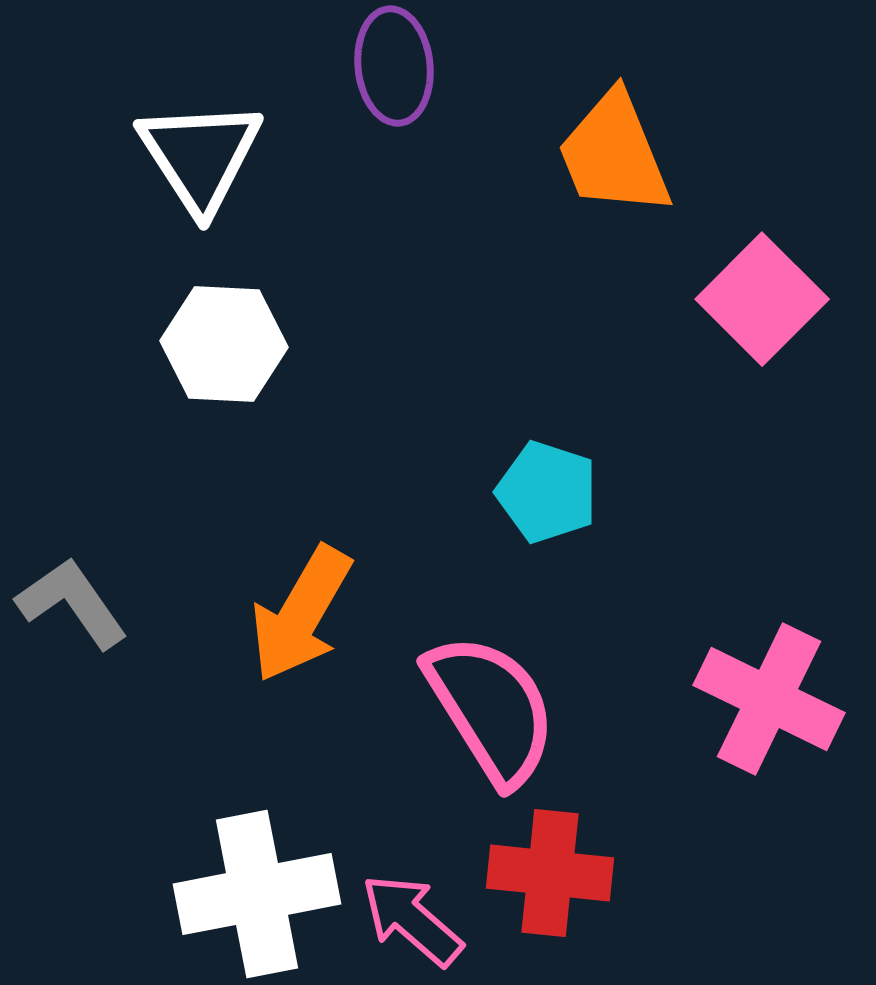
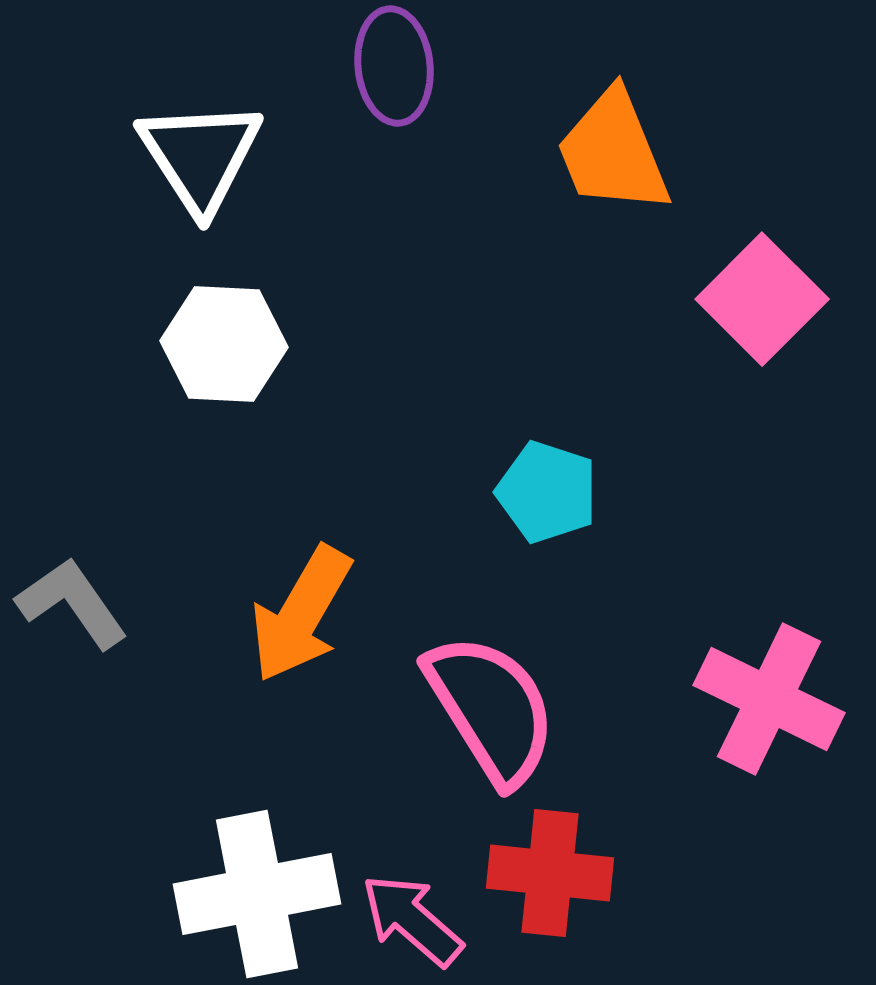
orange trapezoid: moved 1 px left, 2 px up
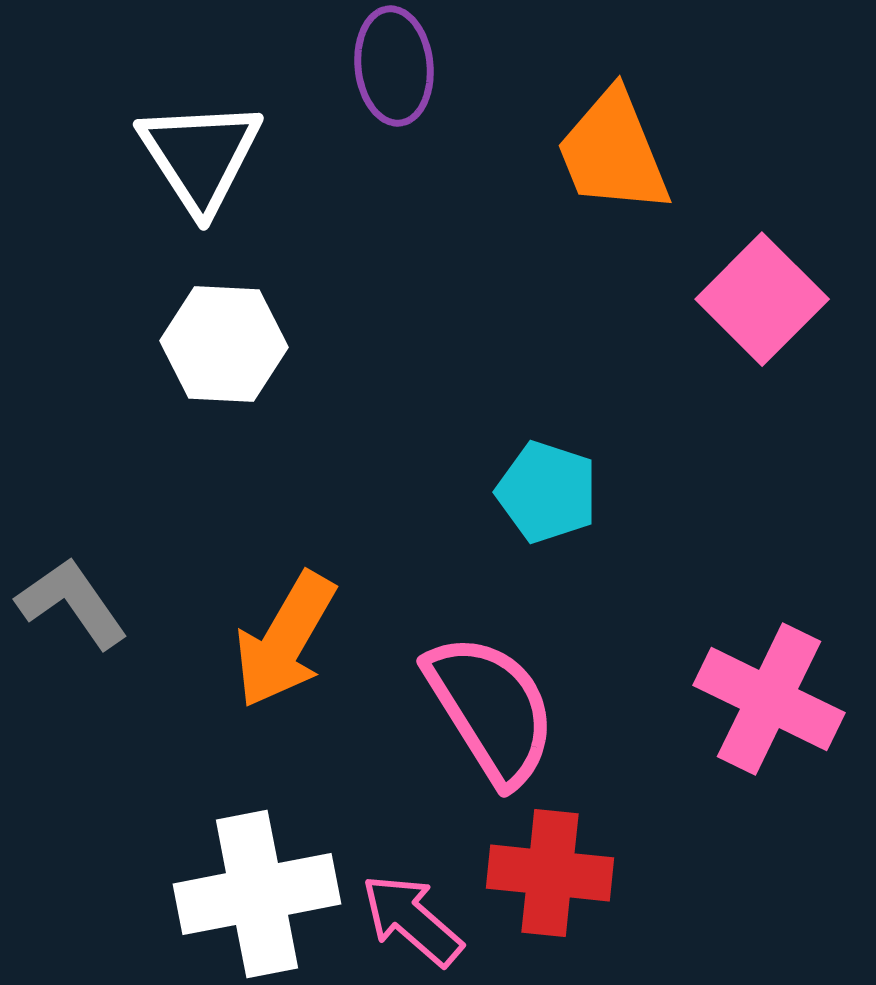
orange arrow: moved 16 px left, 26 px down
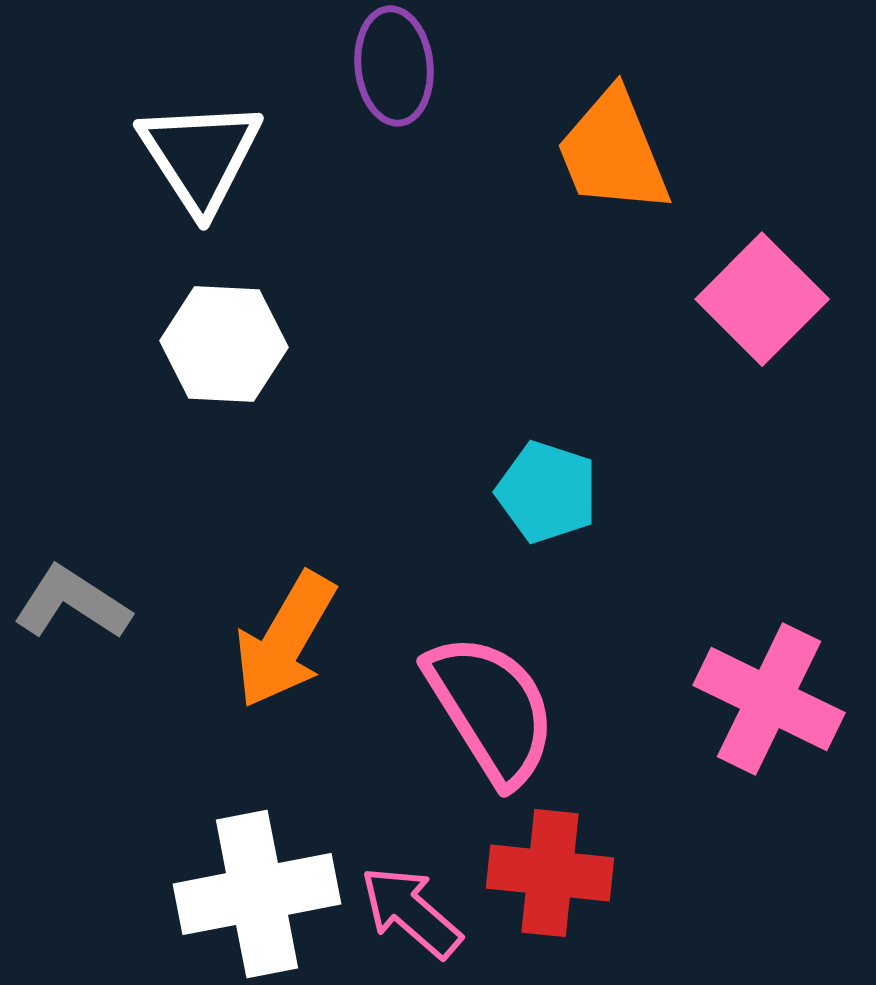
gray L-shape: rotated 22 degrees counterclockwise
pink arrow: moved 1 px left, 8 px up
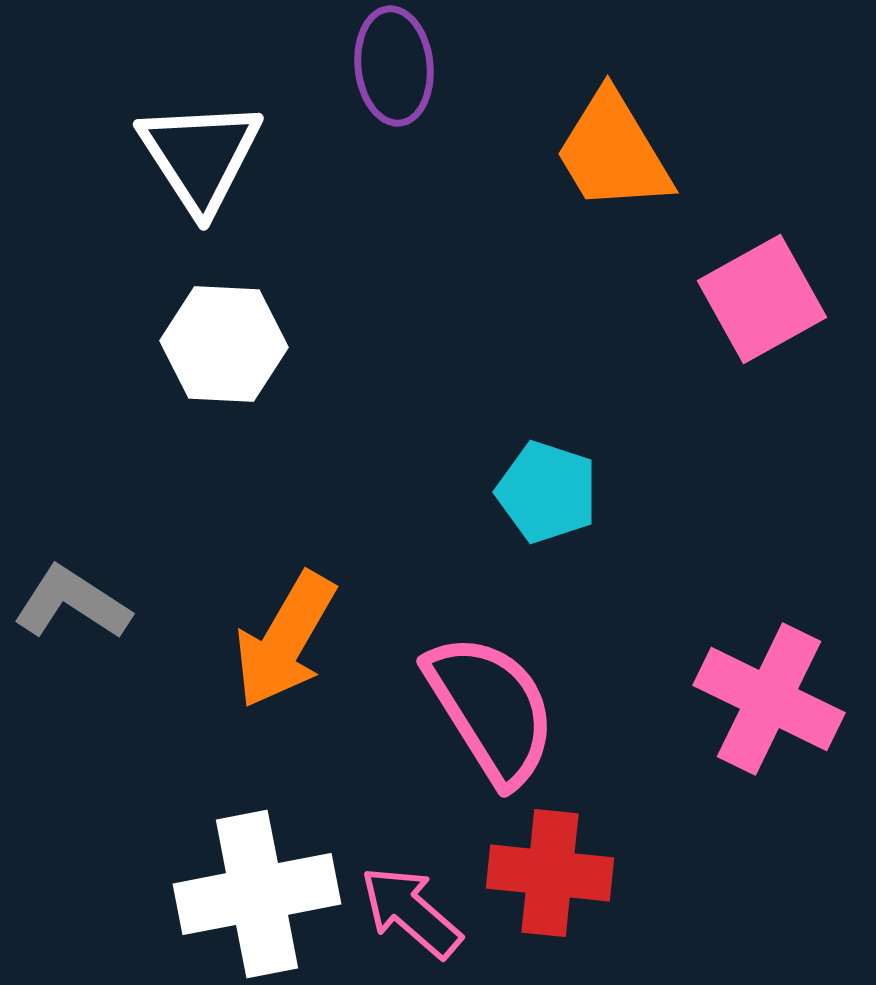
orange trapezoid: rotated 9 degrees counterclockwise
pink square: rotated 16 degrees clockwise
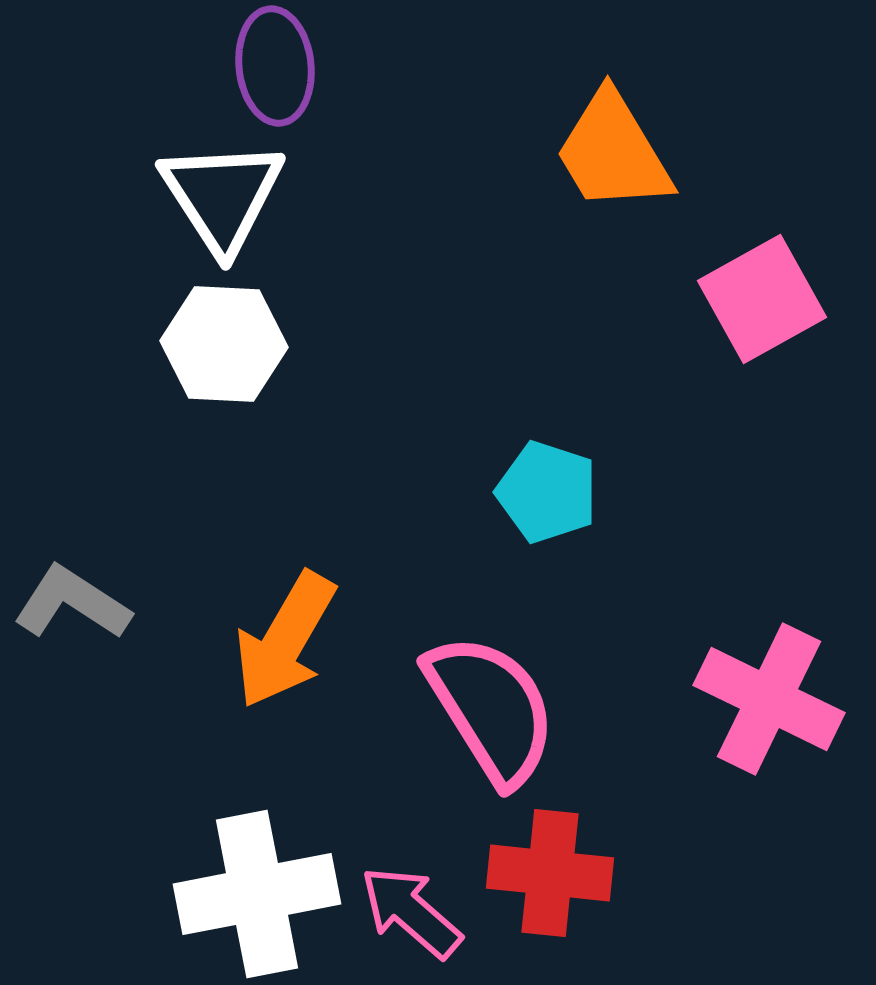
purple ellipse: moved 119 px left
white triangle: moved 22 px right, 40 px down
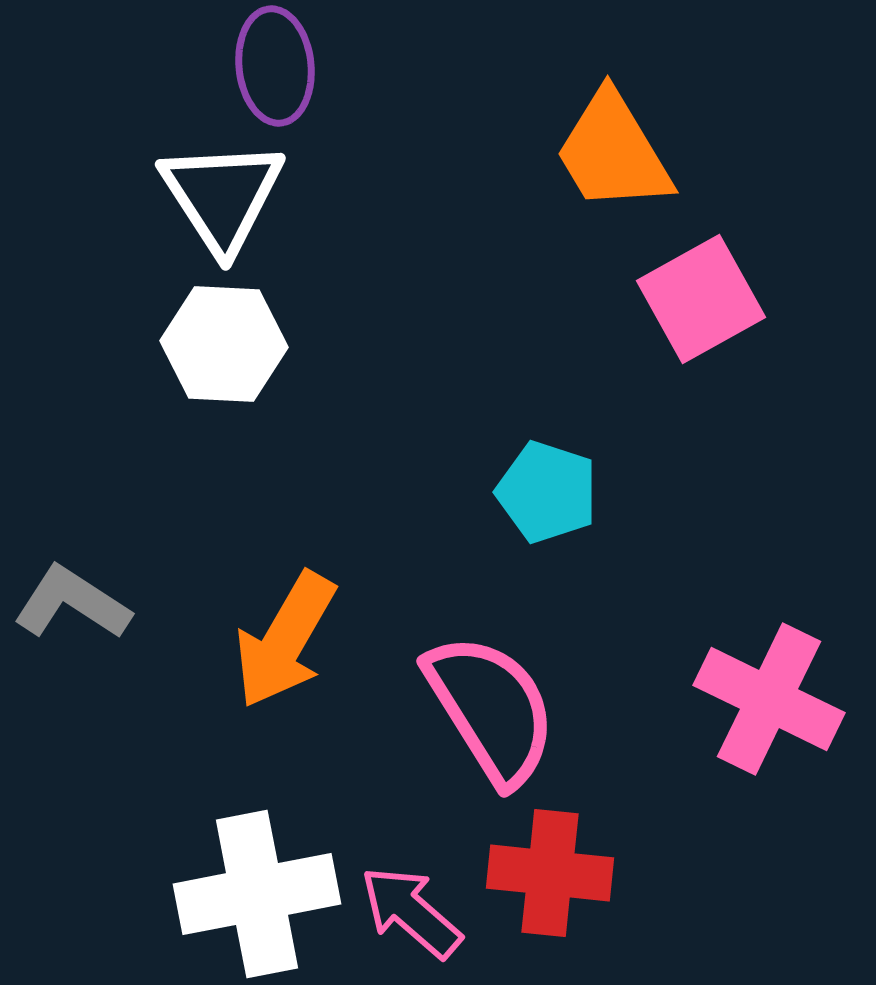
pink square: moved 61 px left
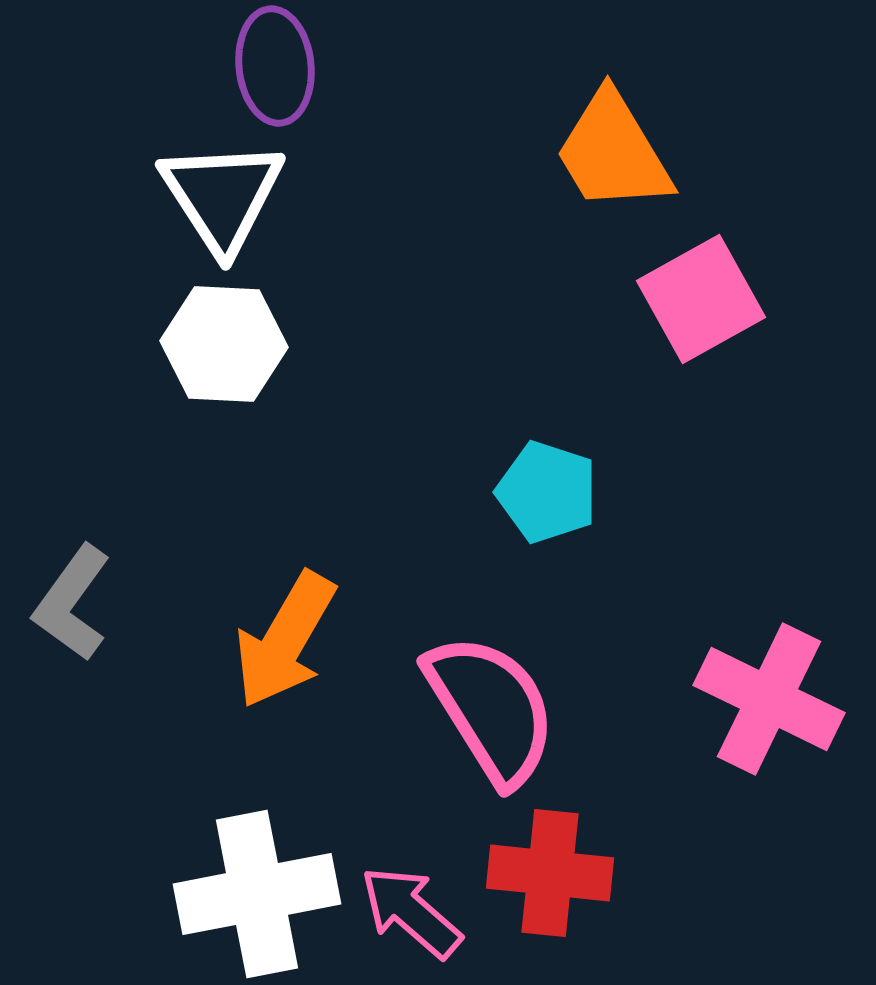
gray L-shape: rotated 87 degrees counterclockwise
